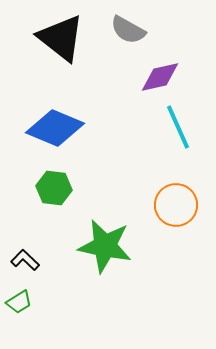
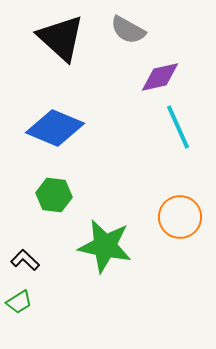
black triangle: rotated 4 degrees clockwise
green hexagon: moved 7 px down
orange circle: moved 4 px right, 12 px down
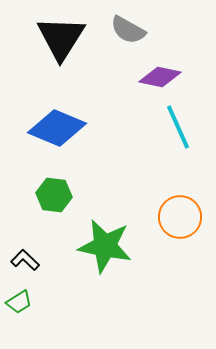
black triangle: rotated 20 degrees clockwise
purple diamond: rotated 24 degrees clockwise
blue diamond: moved 2 px right
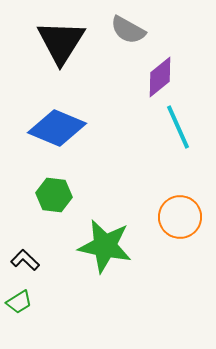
black triangle: moved 4 px down
purple diamond: rotated 51 degrees counterclockwise
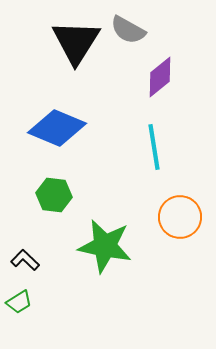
black triangle: moved 15 px right
cyan line: moved 24 px left, 20 px down; rotated 15 degrees clockwise
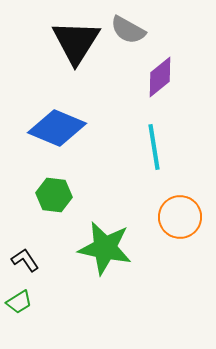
green star: moved 2 px down
black L-shape: rotated 12 degrees clockwise
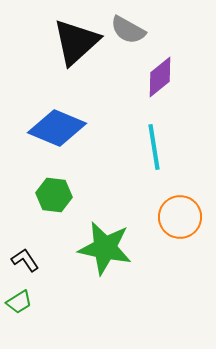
black triangle: rotated 16 degrees clockwise
